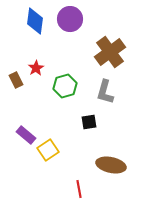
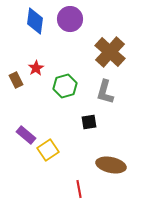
brown cross: rotated 12 degrees counterclockwise
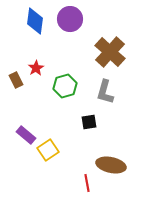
red line: moved 8 px right, 6 px up
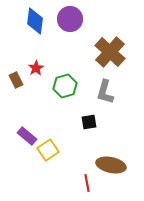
purple rectangle: moved 1 px right, 1 px down
